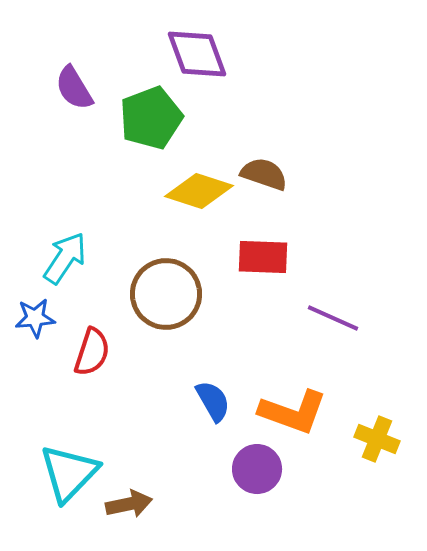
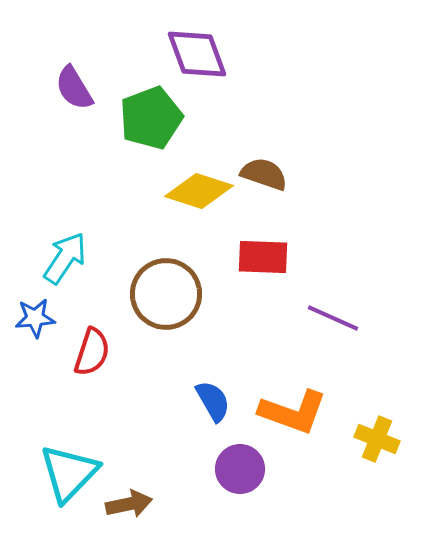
purple circle: moved 17 px left
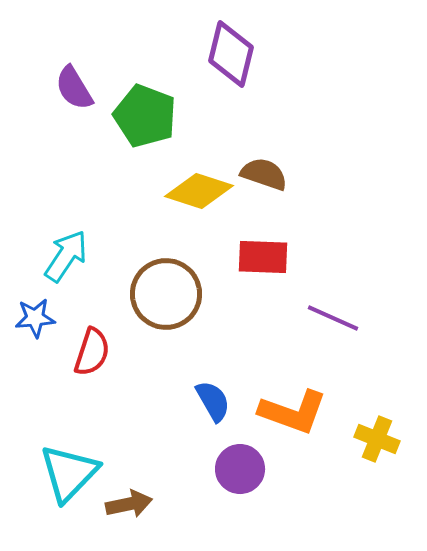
purple diamond: moved 34 px right; rotated 34 degrees clockwise
green pentagon: moved 6 px left, 2 px up; rotated 30 degrees counterclockwise
cyan arrow: moved 1 px right, 2 px up
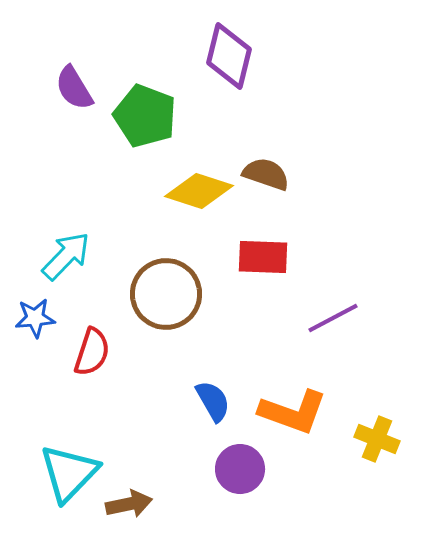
purple diamond: moved 2 px left, 2 px down
brown semicircle: moved 2 px right
cyan arrow: rotated 10 degrees clockwise
purple line: rotated 52 degrees counterclockwise
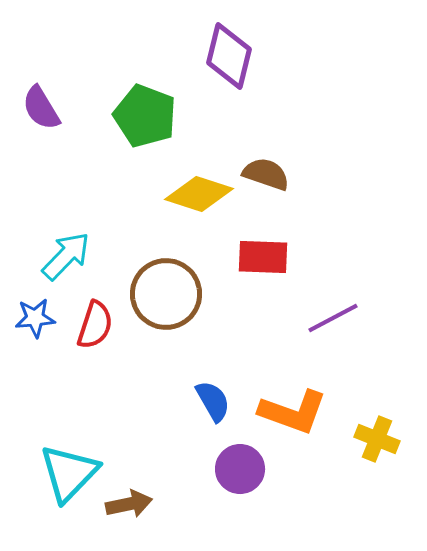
purple semicircle: moved 33 px left, 20 px down
yellow diamond: moved 3 px down
red semicircle: moved 3 px right, 27 px up
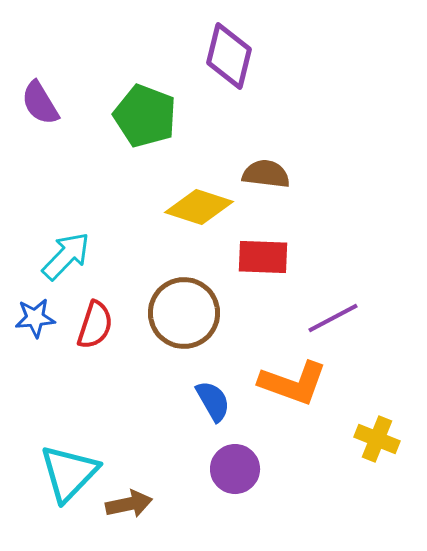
purple semicircle: moved 1 px left, 5 px up
brown semicircle: rotated 12 degrees counterclockwise
yellow diamond: moved 13 px down
brown circle: moved 18 px right, 19 px down
orange L-shape: moved 29 px up
purple circle: moved 5 px left
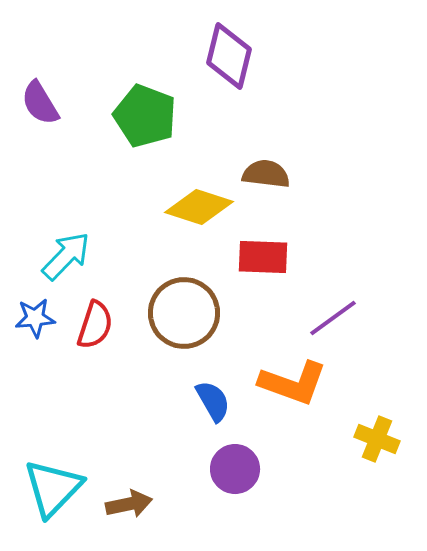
purple line: rotated 8 degrees counterclockwise
cyan triangle: moved 16 px left, 15 px down
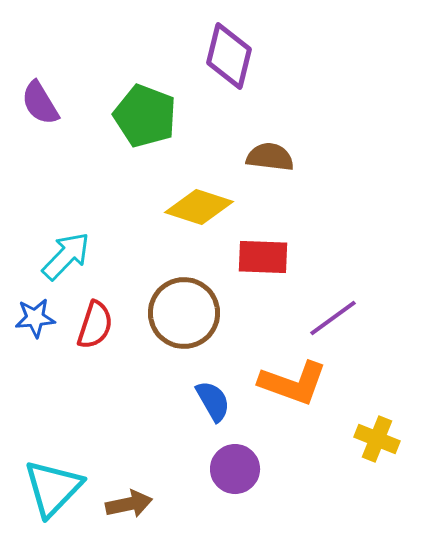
brown semicircle: moved 4 px right, 17 px up
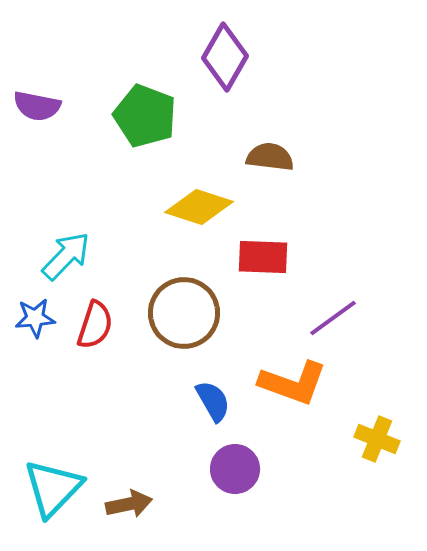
purple diamond: moved 4 px left, 1 px down; rotated 16 degrees clockwise
purple semicircle: moved 3 px left, 3 px down; rotated 48 degrees counterclockwise
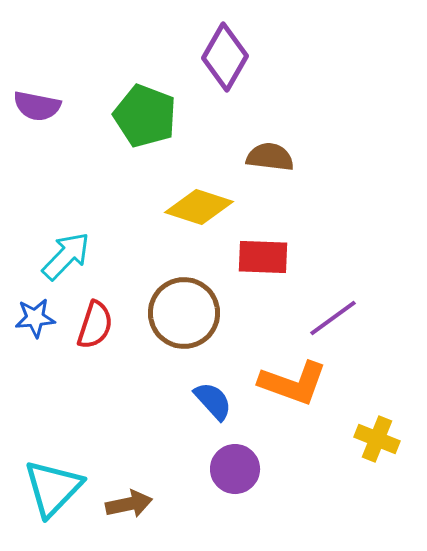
blue semicircle: rotated 12 degrees counterclockwise
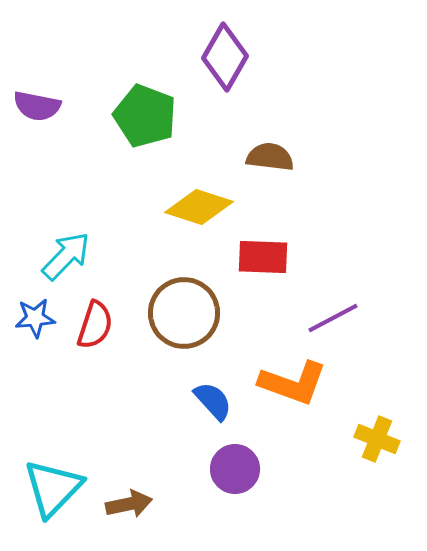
purple line: rotated 8 degrees clockwise
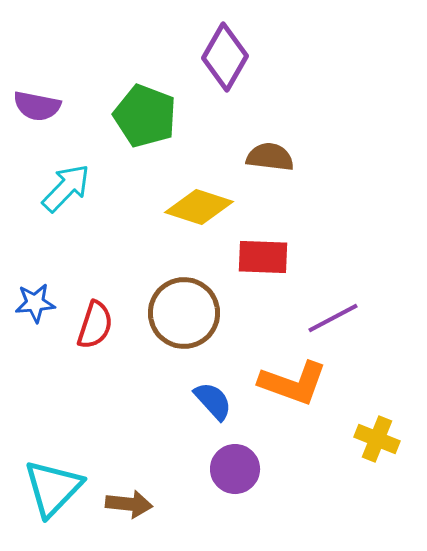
cyan arrow: moved 68 px up
blue star: moved 15 px up
brown arrow: rotated 18 degrees clockwise
